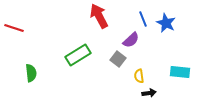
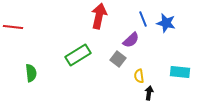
red arrow: rotated 40 degrees clockwise
blue star: rotated 12 degrees counterclockwise
red line: moved 1 px left, 1 px up; rotated 12 degrees counterclockwise
black arrow: rotated 72 degrees counterclockwise
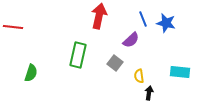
green rectangle: rotated 45 degrees counterclockwise
gray square: moved 3 px left, 4 px down
green semicircle: rotated 24 degrees clockwise
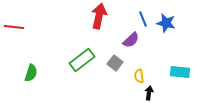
red line: moved 1 px right
green rectangle: moved 4 px right, 5 px down; rotated 40 degrees clockwise
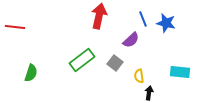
red line: moved 1 px right
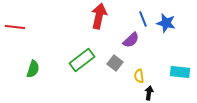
green semicircle: moved 2 px right, 4 px up
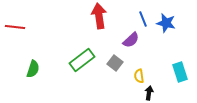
red arrow: rotated 20 degrees counterclockwise
cyan rectangle: rotated 66 degrees clockwise
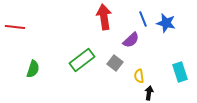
red arrow: moved 5 px right, 1 px down
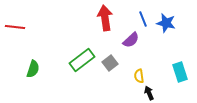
red arrow: moved 1 px right, 1 px down
gray square: moved 5 px left; rotated 14 degrees clockwise
black arrow: rotated 32 degrees counterclockwise
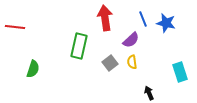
green rectangle: moved 3 px left, 14 px up; rotated 40 degrees counterclockwise
yellow semicircle: moved 7 px left, 14 px up
